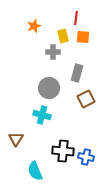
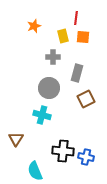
gray cross: moved 5 px down
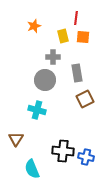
gray rectangle: rotated 24 degrees counterclockwise
gray circle: moved 4 px left, 8 px up
brown square: moved 1 px left
cyan cross: moved 5 px left, 5 px up
cyan semicircle: moved 3 px left, 2 px up
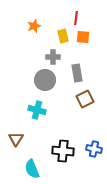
blue cross: moved 8 px right, 8 px up
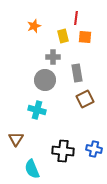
orange square: moved 2 px right
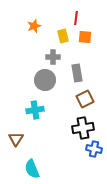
cyan cross: moved 2 px left; rotated 24 degrees counterclockwise
black cross: moved 20 px right, 23 px up; rotated 15 degrees counterclockwise
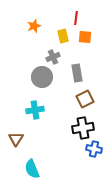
gray cross: rotated 24 degrees counterclockwise
gray circle: moved 3 px left, 3 px up
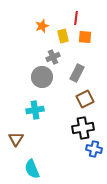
orange star: moved 8 px right
gray rectangle: rotated 36 degrees clockwise
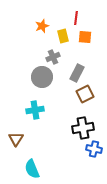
brown square: moved 5 px up
